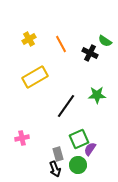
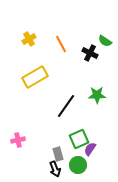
pink cross: moved 4 px left, 2 px down
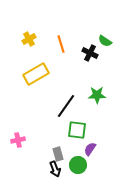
orange line: rotated 12 degrees clockwise
yellow rectangle: moved 1 px right, 3 px up
green square: moved 2 px left, 9 px up; rotated 30 degrees clockwise
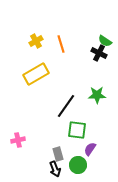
yellow cross: moved 7 px right, 2 px down
black cross: moved 9 px right
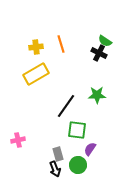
yellow cross: moved 6 px down; rotated 24 degrees clockwise
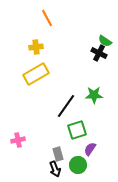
orange line: moved 14 px left, 26 px up; rotated 12 degrees counterclockwise
green star: moved 3 px left
green square: rotated 24 degrees counterclockwise
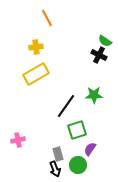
black cross: moved 2 px down
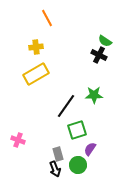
pink cross: rotated 32 degrees clockwise
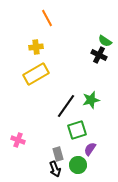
green star: moved 3 px left, 5 px down; rotated 12 degrees counterclockwise
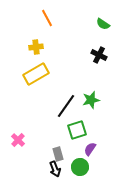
green semicircle: moved 2 px left, 17 px up
pink cross: rotated 24 degrees clockwise
green circle: moved 2 px right, 2 px down
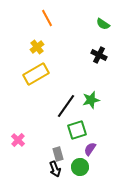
yellow cross: moved 1 px right; rotated 32 degrees counterclockwise
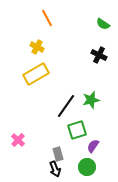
yellow cross: rotated 24 degrees counterclockwise
purple semicircle: moved 3 px right, 3 px up
green circle: moved 7 px right
